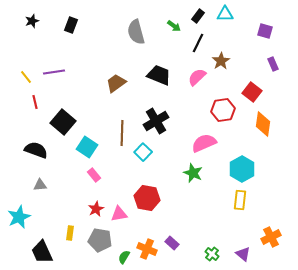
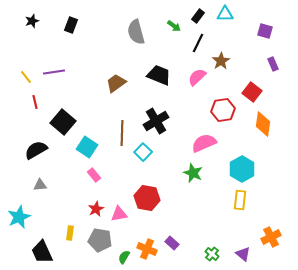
black semicircle at (36, 150): rotated 50 degrees counterclockwise
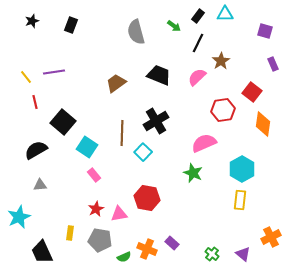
green semicircle at (124, 257): rotated 144 degrees counterclockwise
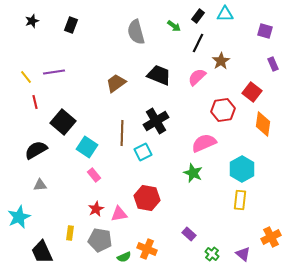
cyan square at (143, 152): rotated 18 degrees clockwise
purple rectangle at (172, 243): moved 17 px right, 9 px up
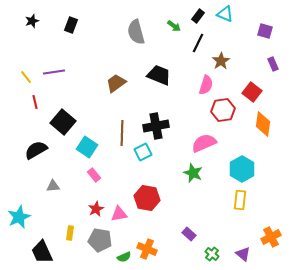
cyan triangle at (225, 14): rotated 24 degrees clockwise
pink semicircle at (197, 77): moved 9 px right, 8 px down; rotated 150 degrees clockwise
black cross at (156, 121): moved 5 px down; rotated 20 degrees clockwise
gray triangle at (40, 185): moved 13 px right, 1 px down
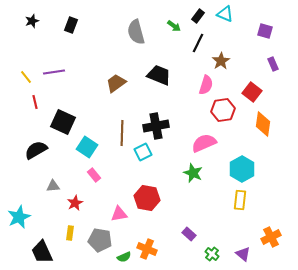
black square at (63, 122): rotated 15 degrees counterclockwise
red star at (96, 209): moved 21 px left, 6 px up
